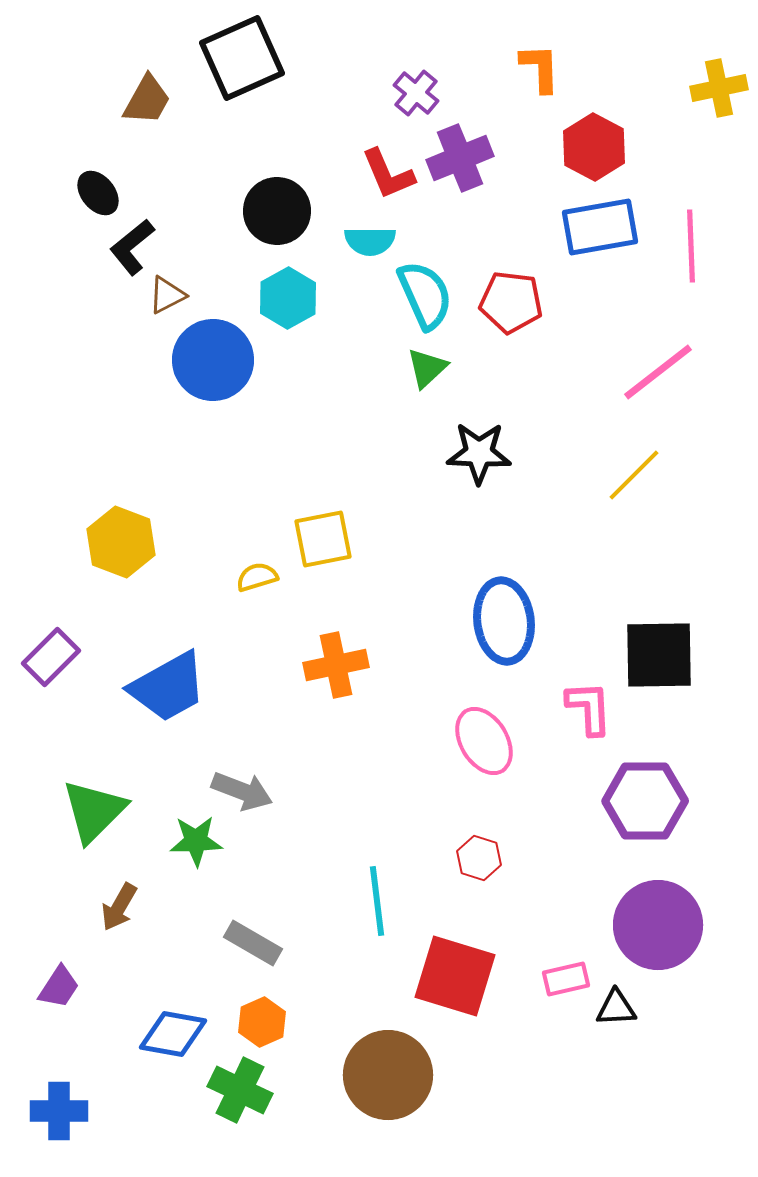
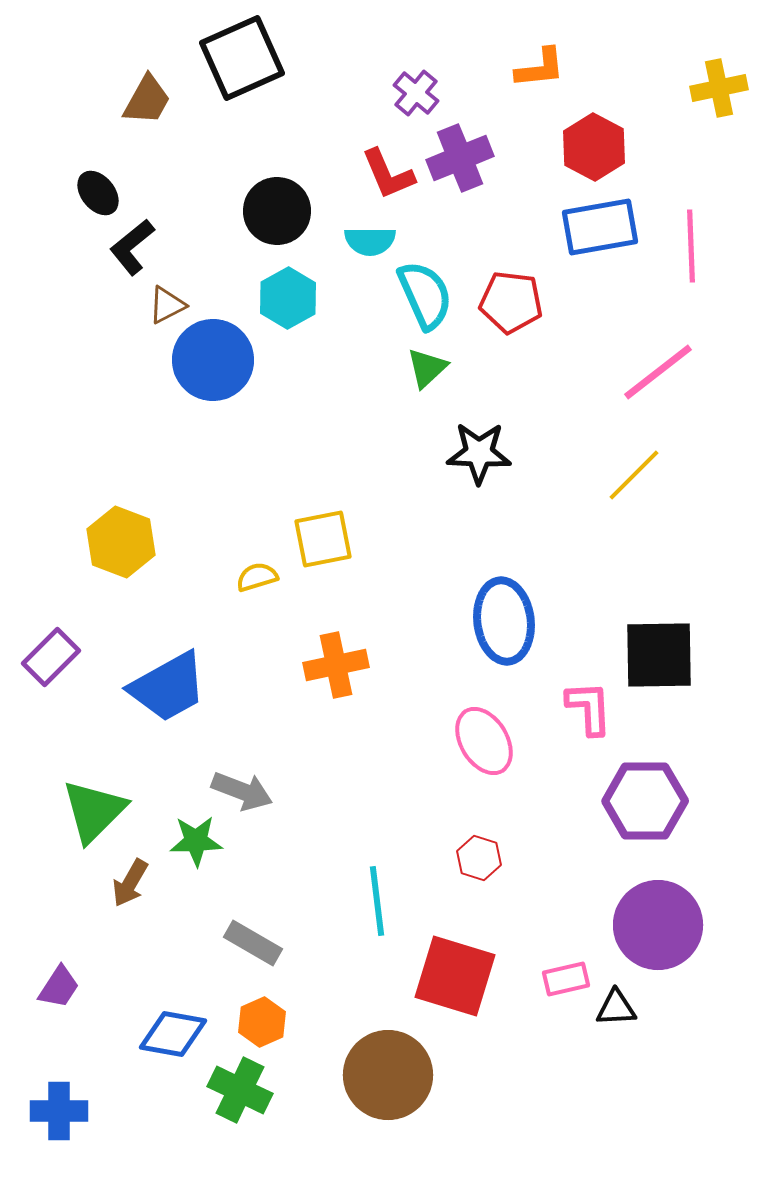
orange L-shape at (540, 68): rotated 86 degrees clockwise
brown triangle at (167, 295): moved 10 px down
brown arrow at (119, 907): moved 11 px right, 24 px up
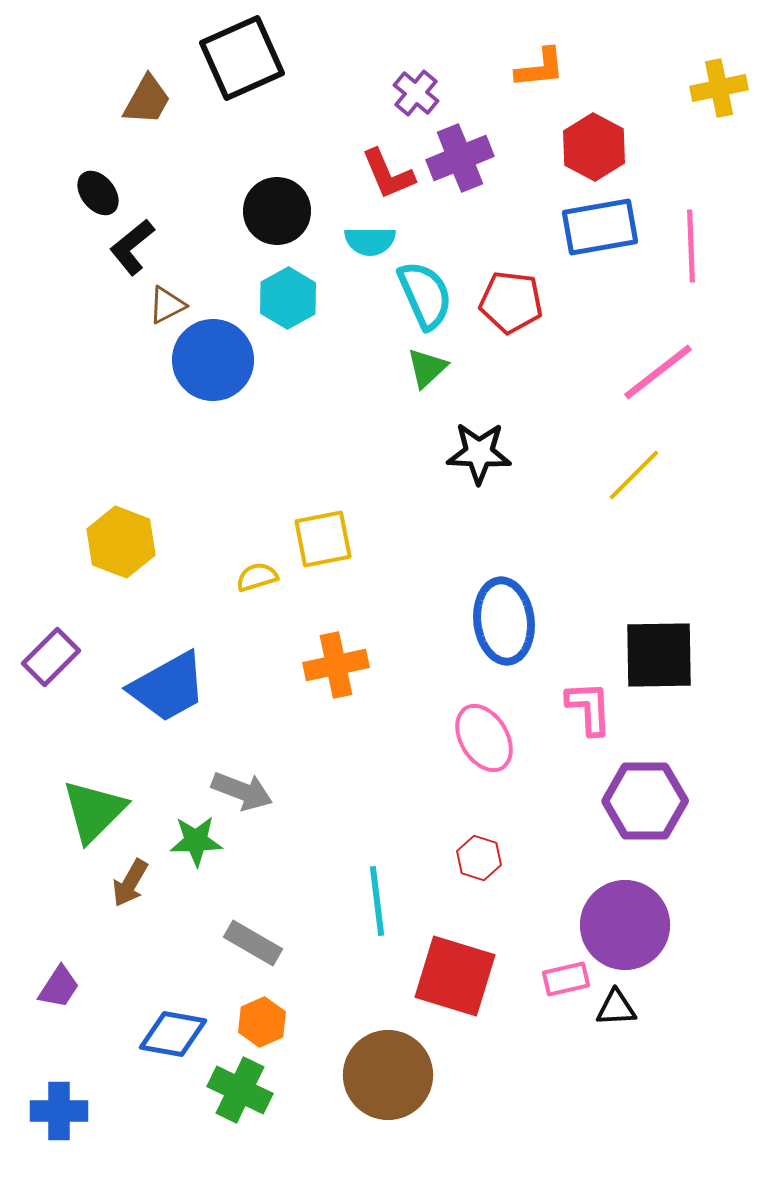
pink ellipse at (484, 741): moved 3 px up
purple circle at (658, 925): moved 33 px left
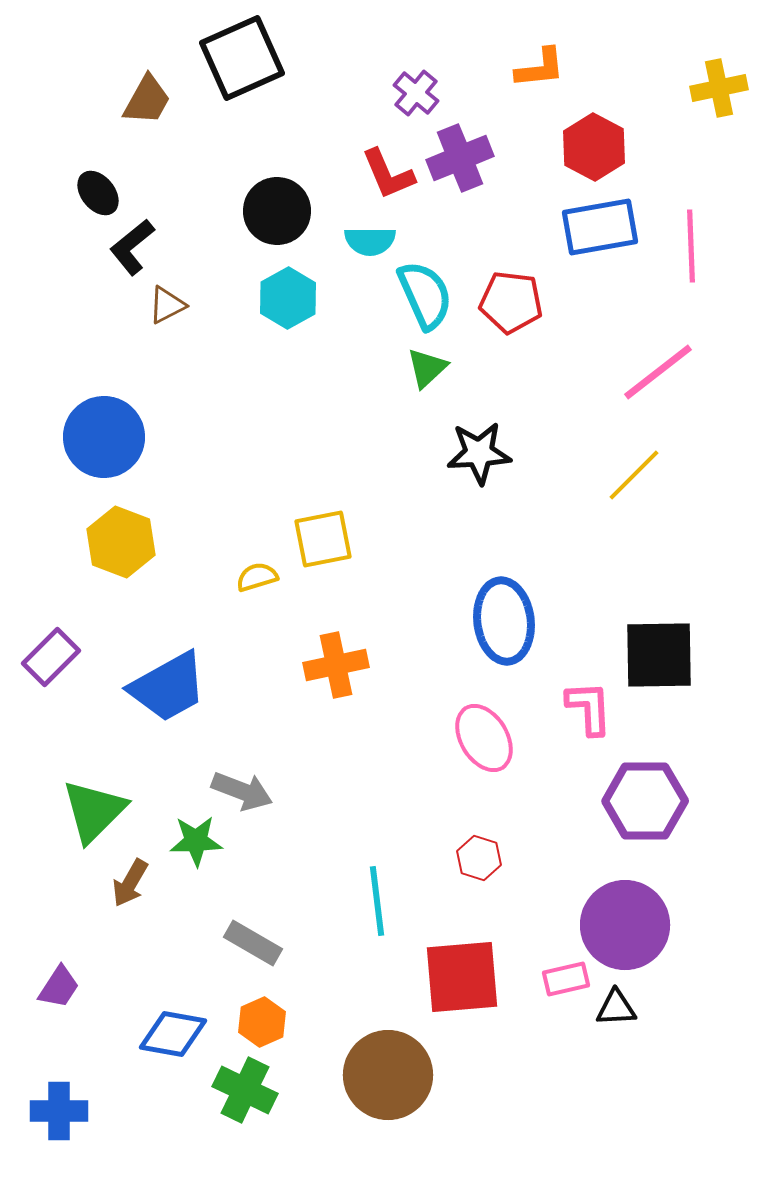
blue circle at (213, 360): moved 109 px left, 77 px down
black star at (479, 453): rotated 6 degrees counterclockwise
red square at (455, 976): moved 7 px right, 1 px down; rotated 22 degrees counterclockwise
green cross at (240, 1090): moved 5 px right
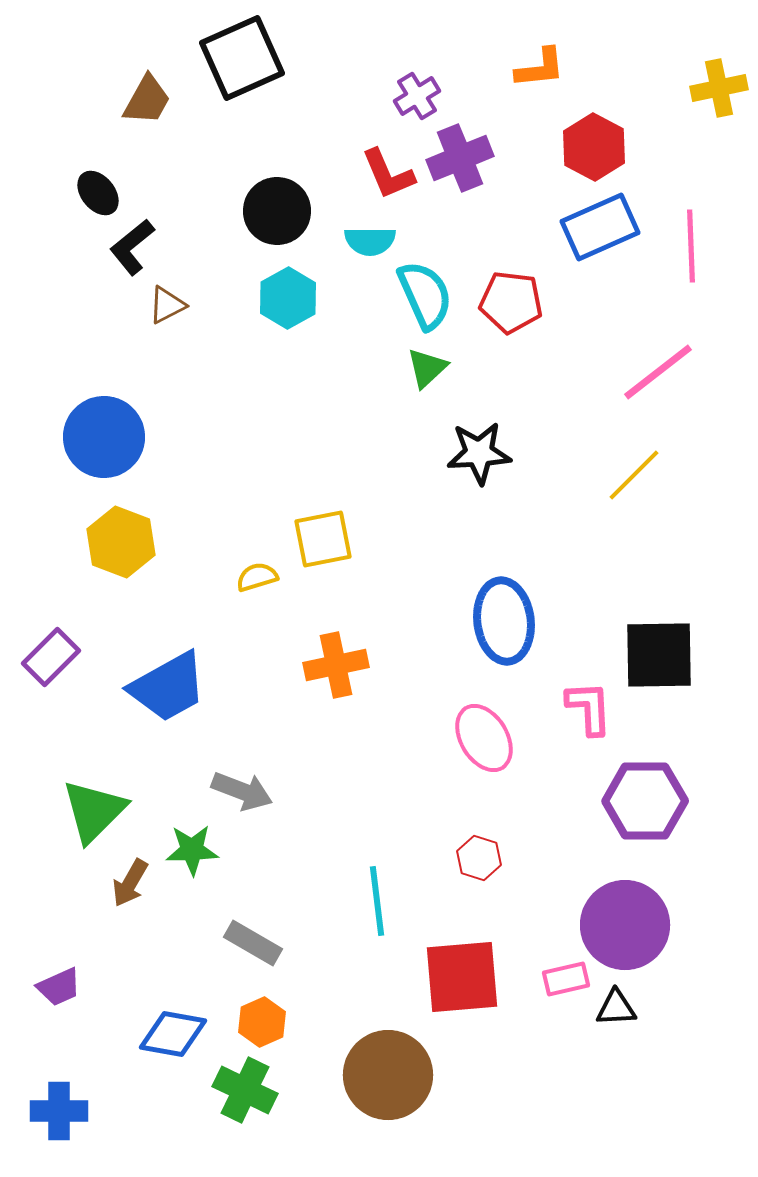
purple cross at (416, 93): moved 1 px right, 3 px down; rotated 18 degrees clockwise
blue rectangle at (600, 227): rotated 14 degrees counterclockwise
green star at (196, 841): moved 4 px left, 9 px down
purple trapezoid at (59, 987): rotated 33 degrees clockwise
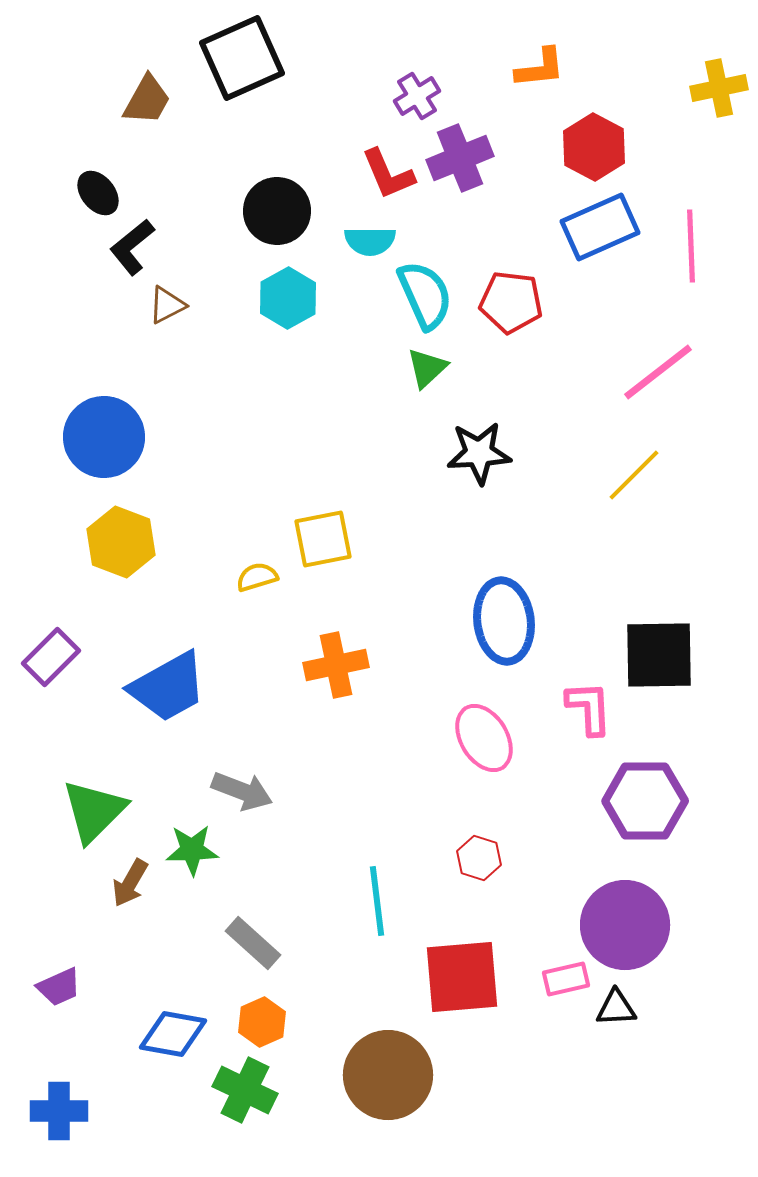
gray rectangle at (253, 943): rotated 12 degrees clockwise
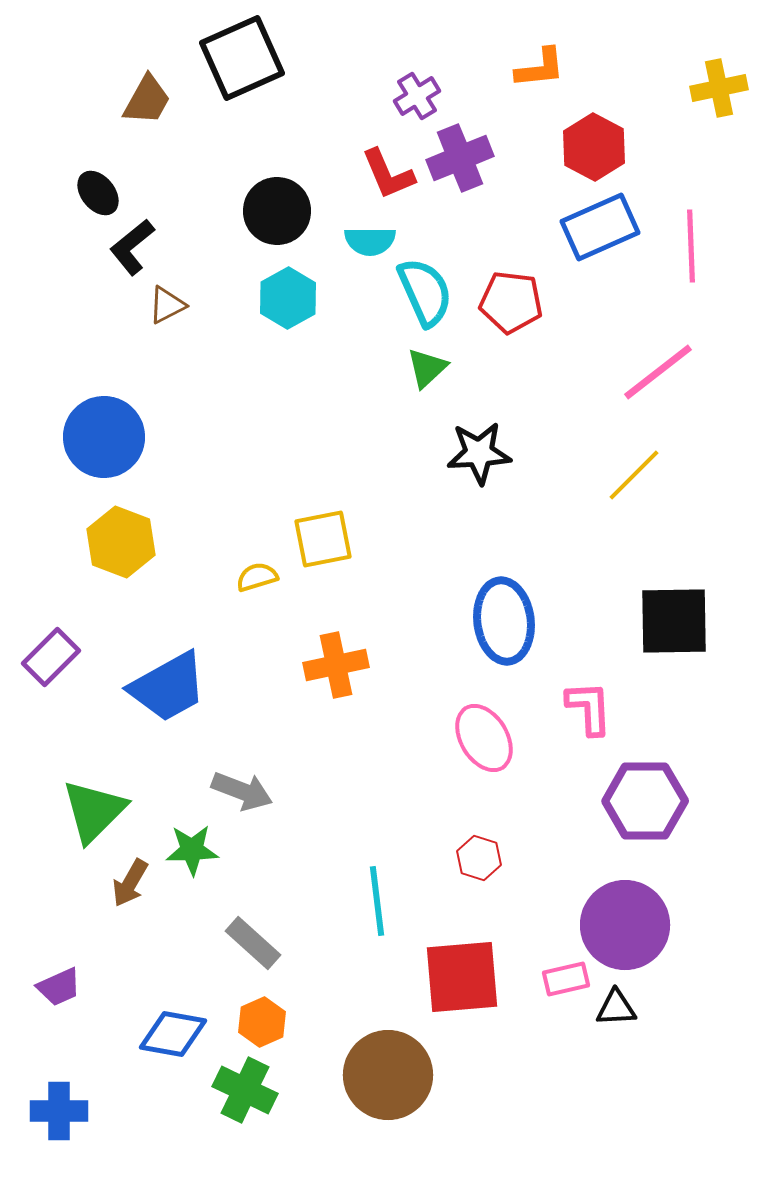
cyan semicircle at (425, 295): moved 3 px up
black square at (659, 655): moved 15 px right, 34 px up
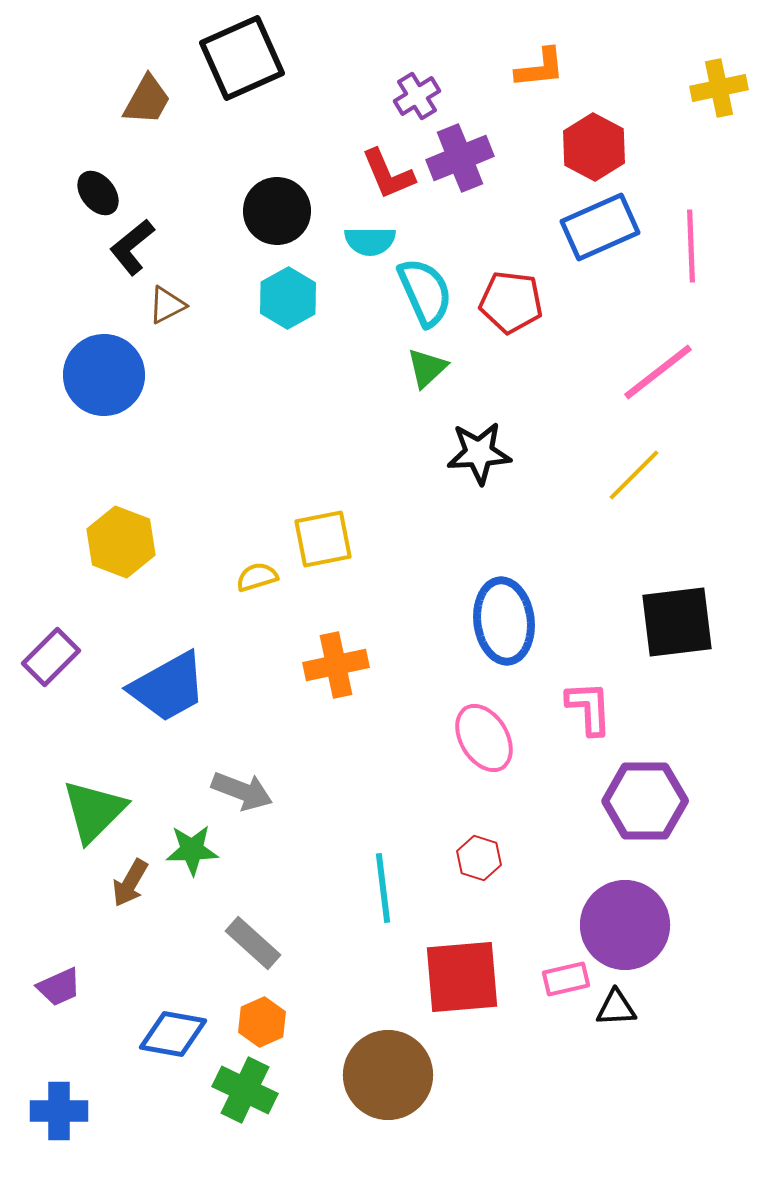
blue circle at (104, 437): moved 62 px up
black square at (674, 621): moved 3 px right, 1 px down; rotated 6 degrees counterclockwise
cyan line at (377, 901): moved 6 px right, 13 px up
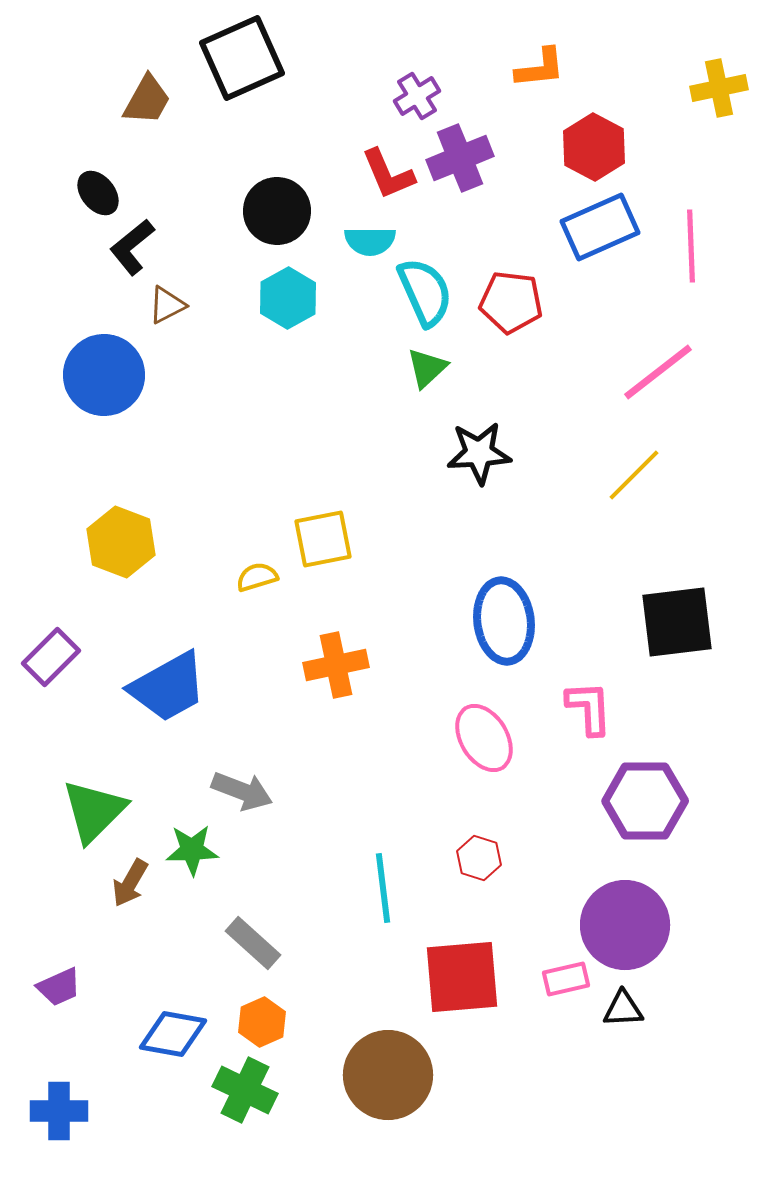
black triangle at (616, 1008): moved 7 px right, 1 px down
